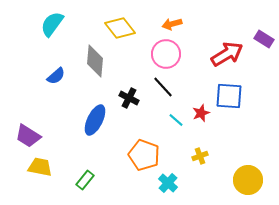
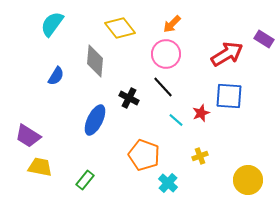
orange arrow: rotated 30 degrees counterclockwise
blue semicircle: rotated 18 degrees counterclockwise
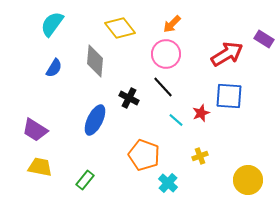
blue semicircle: moved 2 px left, 8 px up
purple trapezoid: moved 7 px right, 6 px up
